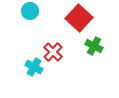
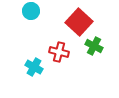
cyan circle: moved 1 px right
red square: moved 4 px down
red cross: moved 6 px right; rotated 30 degrees counterclockwise
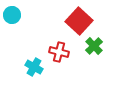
cyan circle: moved 19 px left, 4 px down
red square: moved 1 px up
green cross: rotated 18 degrees clockwise
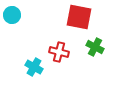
red square: moved 4 px up; rotated 32 degrees counterclockwise
green cross: moved 1 px right, 1 px down; rotated 18 degrees counterclockwise
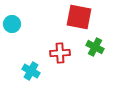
cyan circle: moved 9 px down
red cross: moved 1 px right, 1 px down; rotated 18 degrees counterclockwise
cyan cross: moved 3 px left, 4 px down
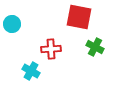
red cross: moved 9 px left, 4 px up
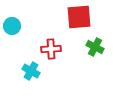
red square: rotated 16 degrees counterclockwise
cyan circle: moved 2 px down
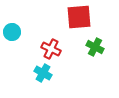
cyan circle: moved 6 px down
red cross: rotated 30 degrees clockwise
cyan cross: moved 12 px right, 2 px down
